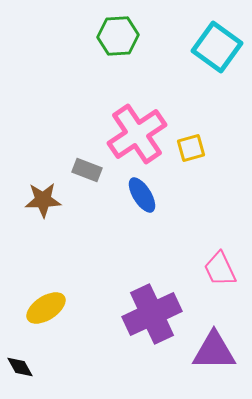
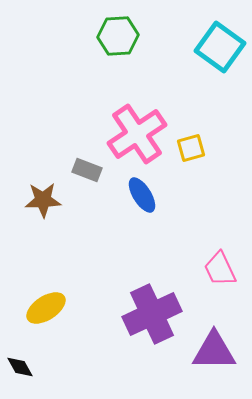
cyan square: moved 3 px right
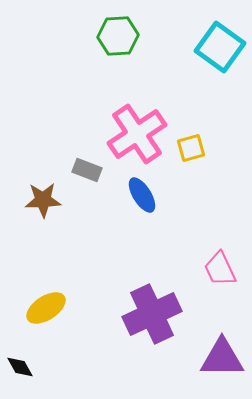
purple triangle: moved 8 px right, 7 px down
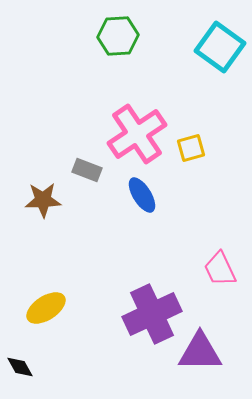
purple triangle: moved 22 px left, 6 px up
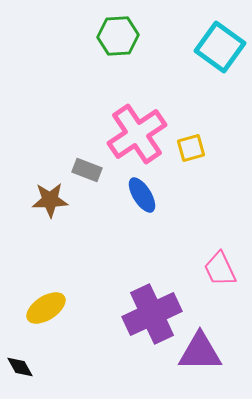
brown star: moved 7 px right
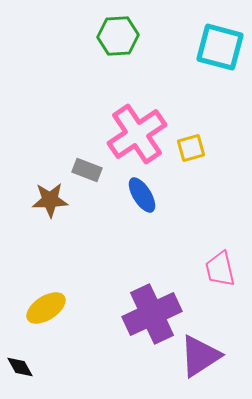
cyan square: rotated 21 degrees counterclockwise
pink trapezoid: rotated 12 degrees clockwise
purple triangle: moved 4 px down; rotated 33 degrees counterclockwise
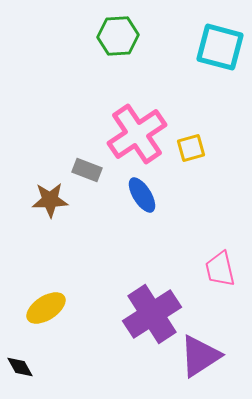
purple cross: rotated 8 degrees counterclockwise
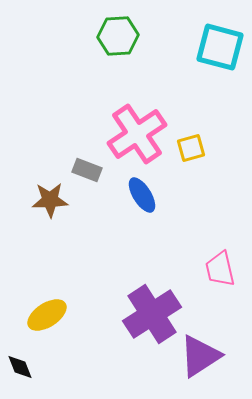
yellow ellipse: moved 1 px right, 7 px down
black diamond: rotated 8 degrees clockwise
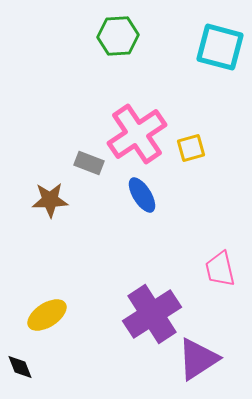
gray rectangle: moved 2 px right, 7 px up
purple triangle: moved 2 px left, 3 px down
